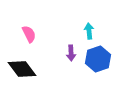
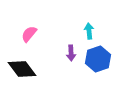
pink semicircle: rotated 114 degrees counterclockwise
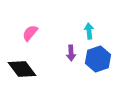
pink semicircle: moved 1 px right, 1 px up
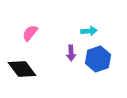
cyan arrow: rotated 91 degrees clockwise
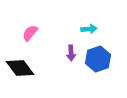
cyan arrow: moved 2 px up
black diamond: moved 2 px left, 1 px up
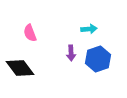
pink semicircle: rotated 60 degrees counterclockwise
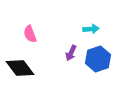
cyan arrow: moved 2 px right
pink semicircle: moved 1 px down
purple arrow: rotated 28 degrees clockwise
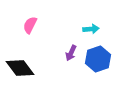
pink semicircle: moved 9 px up; rotated 48 degrees clockwise
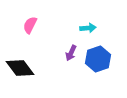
cyan arrow: moved 3 px left, 1 px up
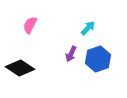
cyan arrow: rotated 42 degrees counterclockwise
purple arrow: moved 1 px down
black diamond: rotated 20 degrees counterclockwise
